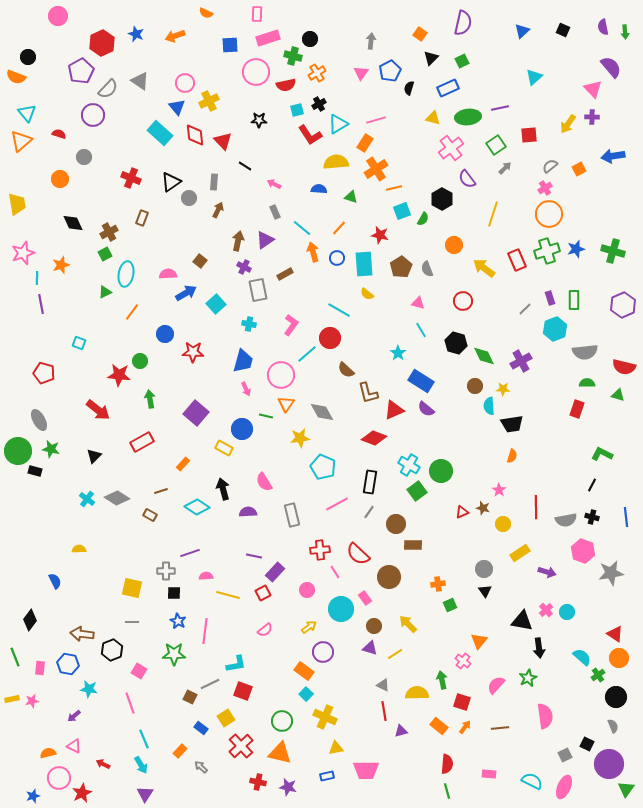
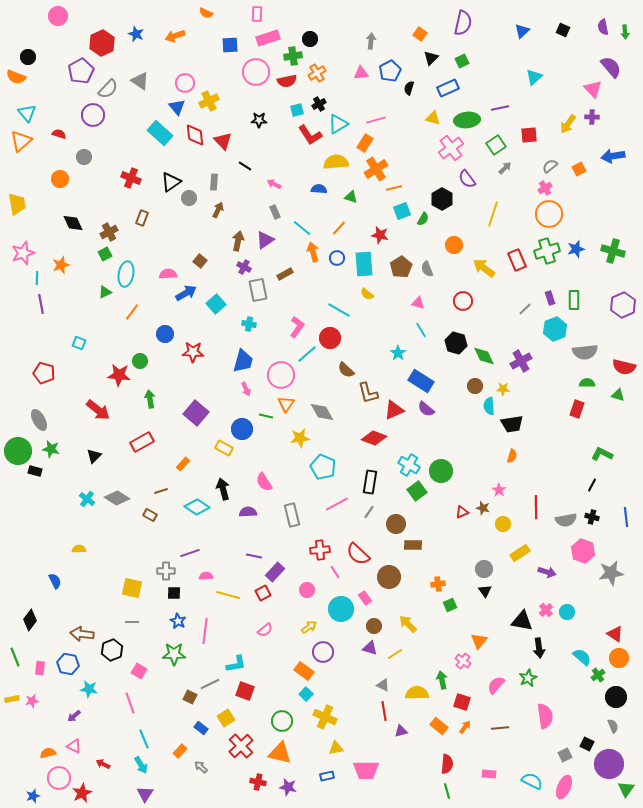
green cross at (293, 56): rotated 24 degrees counterclockwise
pink triangle at (361, 73): rotated 49 degrees clockwise
red semicircle at (286, 85): moved 1 px right, 4 px up
green ellipse at (468, 117): moved 1 px left, 3 px down
pink L-shape at (291, 325): moved 6 px right, 2 px down
red square at (243, 691): moved 2 px right
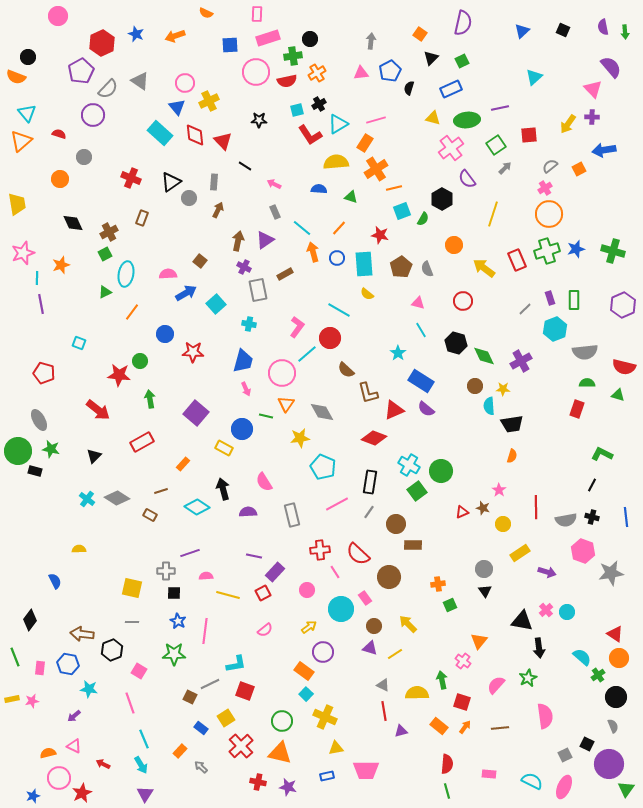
blue rectangle at (448, 88): moved 3 px right, 1 px down
blue arrow at (613, 156): moved 9 px left, 6 px up
pink circle at (281, 375): moved 1 px right, 2 px up
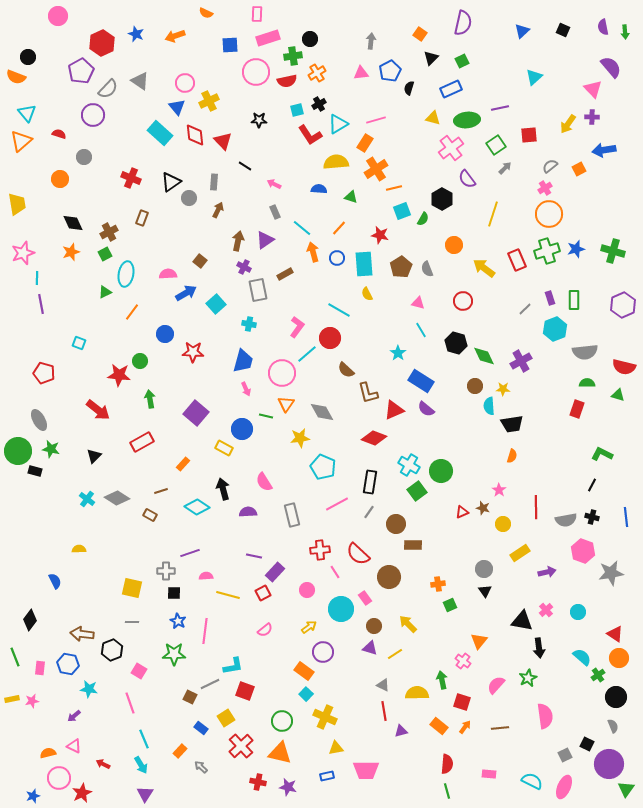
orange star at (61, 265): moved 10 px right, 13 px up
yellow semicircle at (367, 294): rotated 24 degrees clockwise
purple arrow at (547, 572): rotated 30 degrees counterclockwise
cyan circle at (567, 612): moved 11 px right
cyan L-shape at (236, 664): moved 3 px left, 2 px down
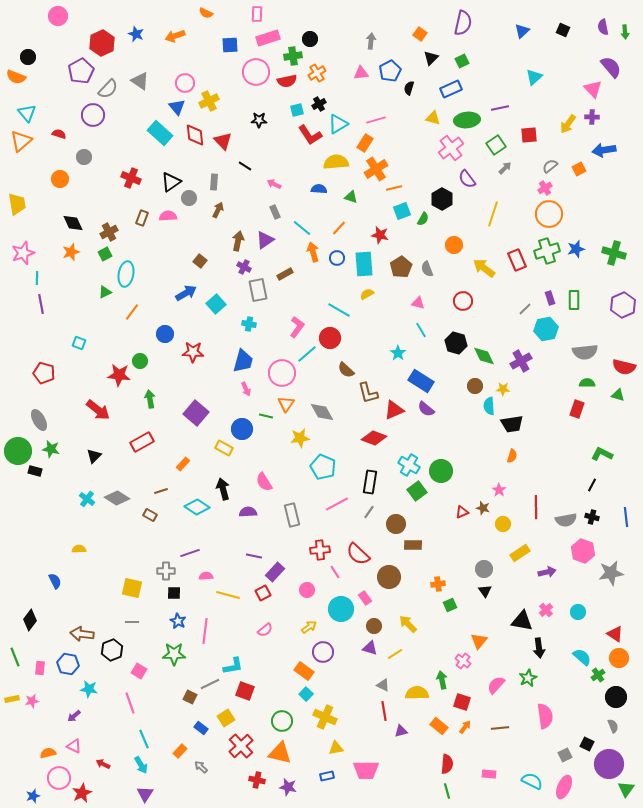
green cross at (613, 251): moved 1 px right, 2 px down
pink semicircle at (168, 274): moved 58 px up
yellow semicircle at (367, 294): rotated 88 degrees clockwise
cyan hexagon at (555, 329): moved 9 px left; rotated 10 degrees clockwise
red cross at (258, 782): moved 1 px left, 2 px up
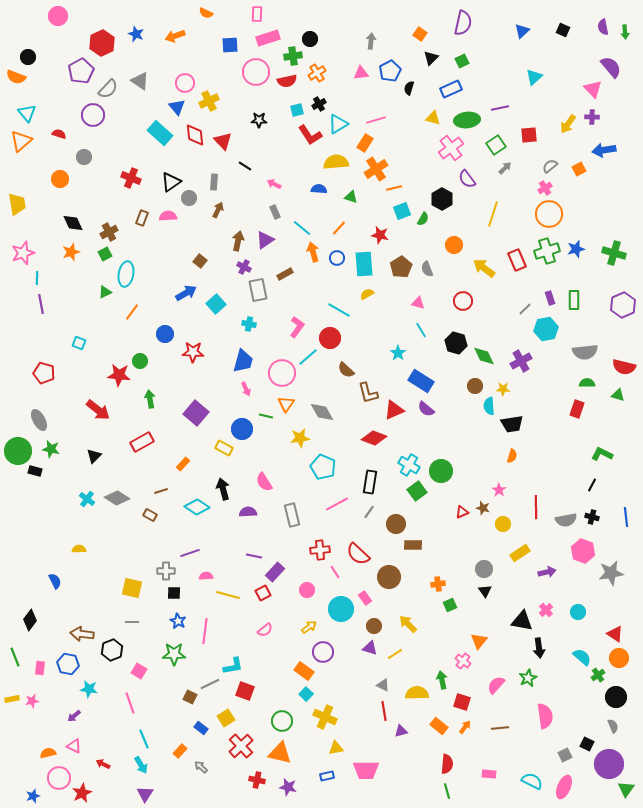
cyan line at (307, 354): moved 1 px right, 3 px down
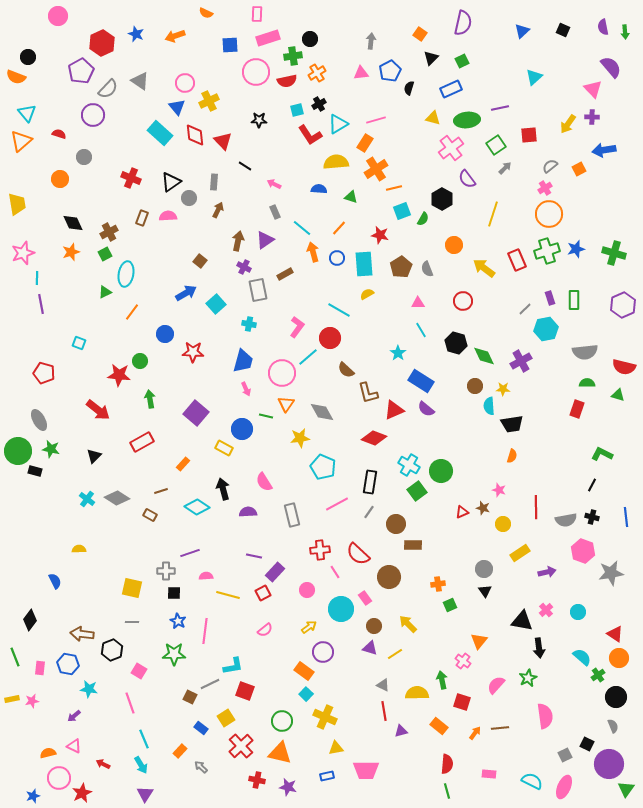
pink triangle at (418, 303): rotated 16 degrees counterclockwise
pink star at (499, 490): rotated 16 degrees counterclockwise
orange arrow at (465, 727): moved 10 px right, 6 px down
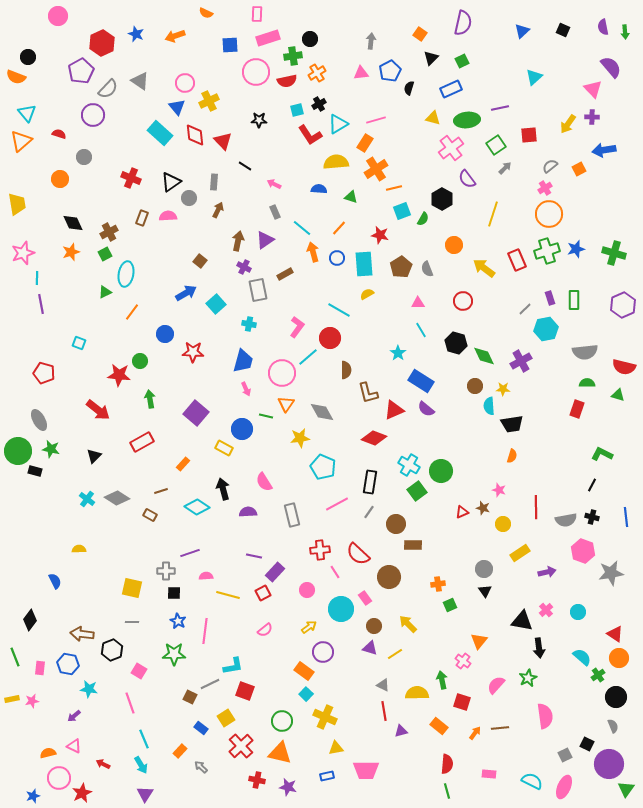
brown semicircle at (346, 370): rotated 132 degrees counterclockwise
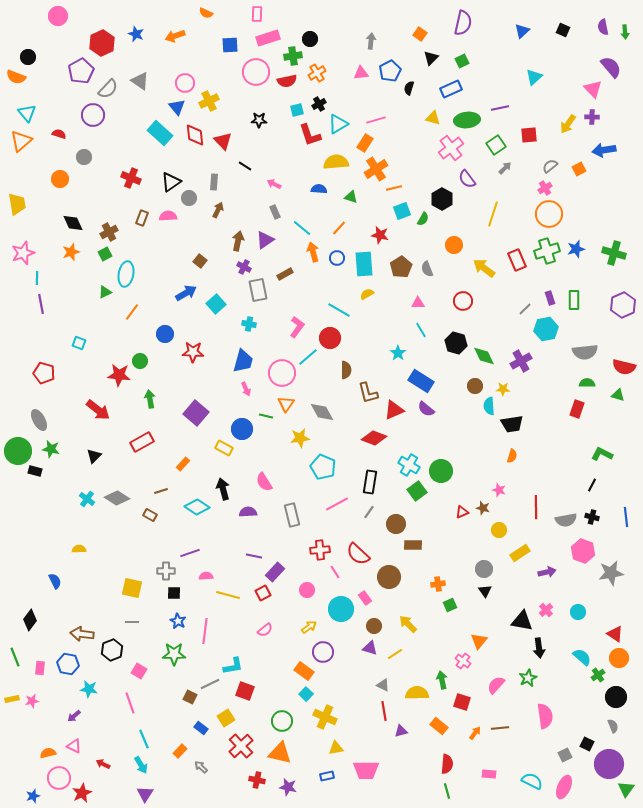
red L-shape at (310, 135): rotated 15 degrees clockwise
yellow circle at (503, 524): moved 4 px left, 6 px down
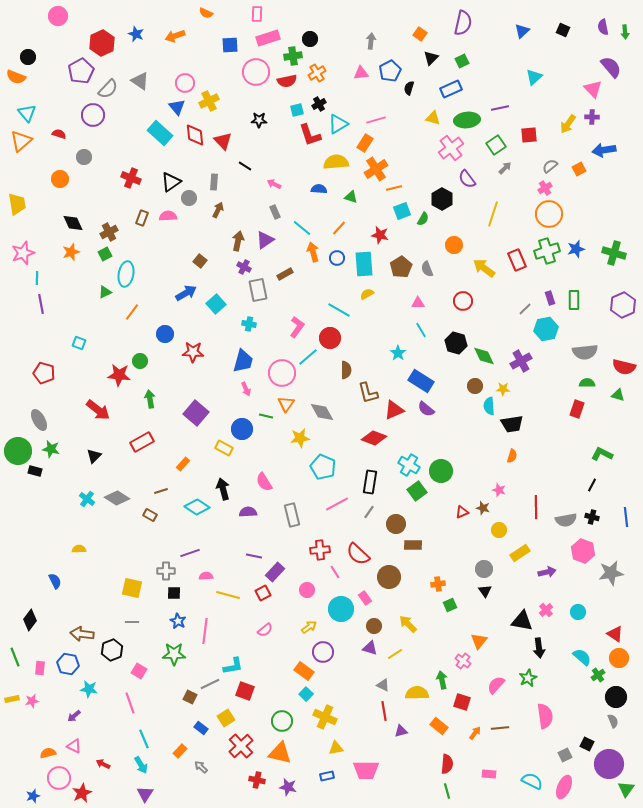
gray semicircle at (613, 726): moved 5 px up
